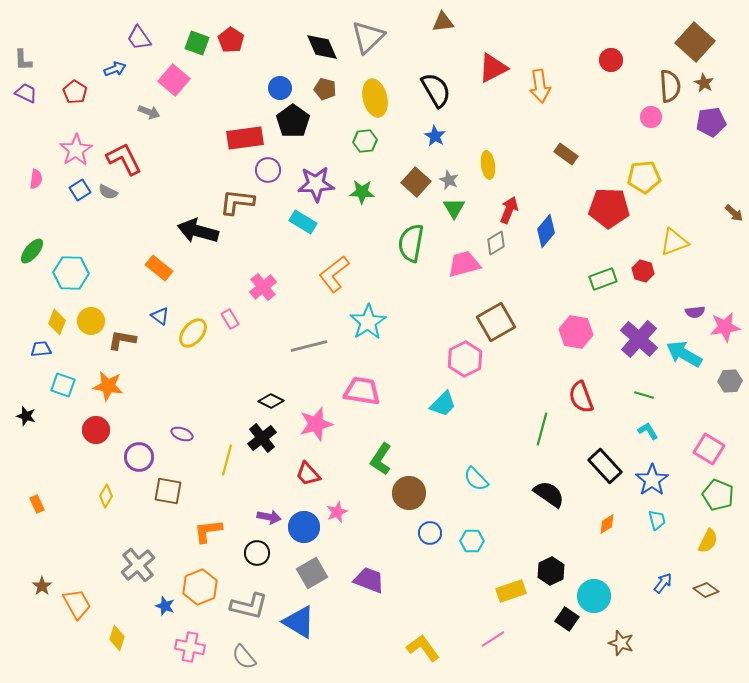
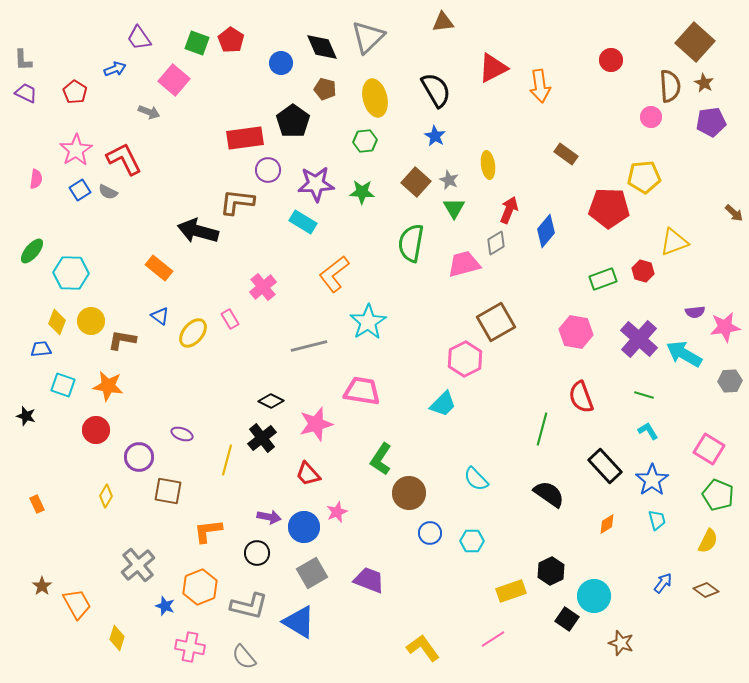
blue circle at (280, 88): moved 1 px right, 25 px up
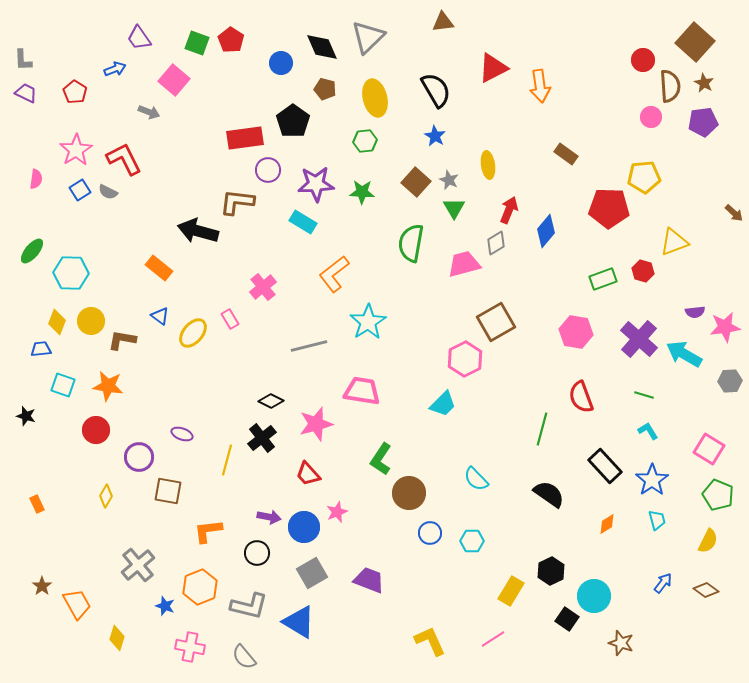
red circle at (611, 60): moved 32 px right
purple pentagon at (711, 122): moved 8 px left
yellow rectangle at (511, 591): rotated 40 degrees counterclockwise
yellow L-shape at (423, 648): moved 7 px right, 7 px up; rotated 12 degrees clockwise
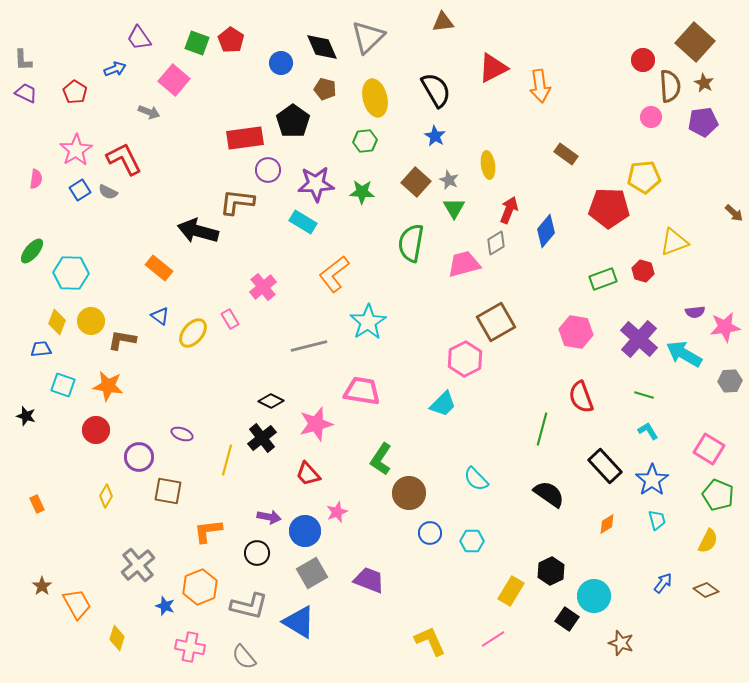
blue circle at (304, 527): moved 1 px right, 4 px down
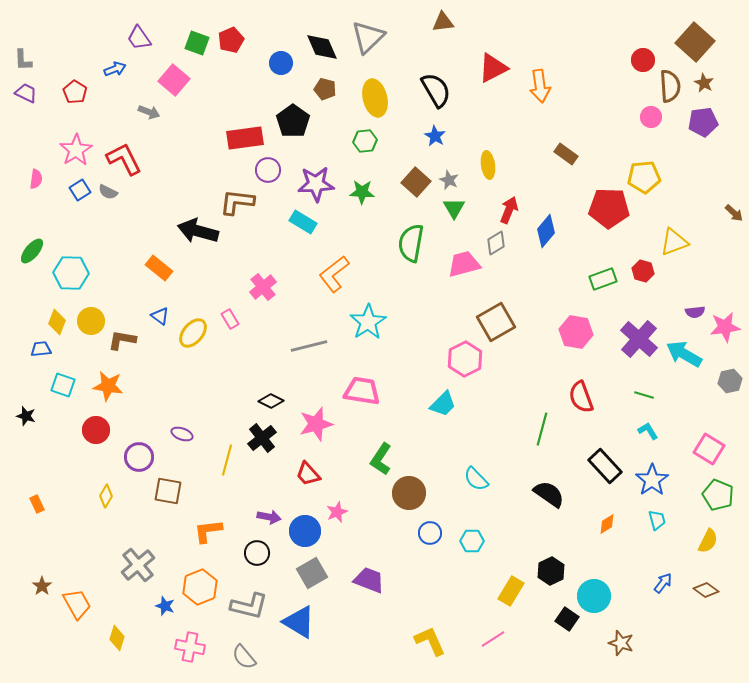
red pentagon at (231, 40): rotated 15 degrees clockwise
gray hexagon at (730, 381): rotated 10 degrees counterclockwise
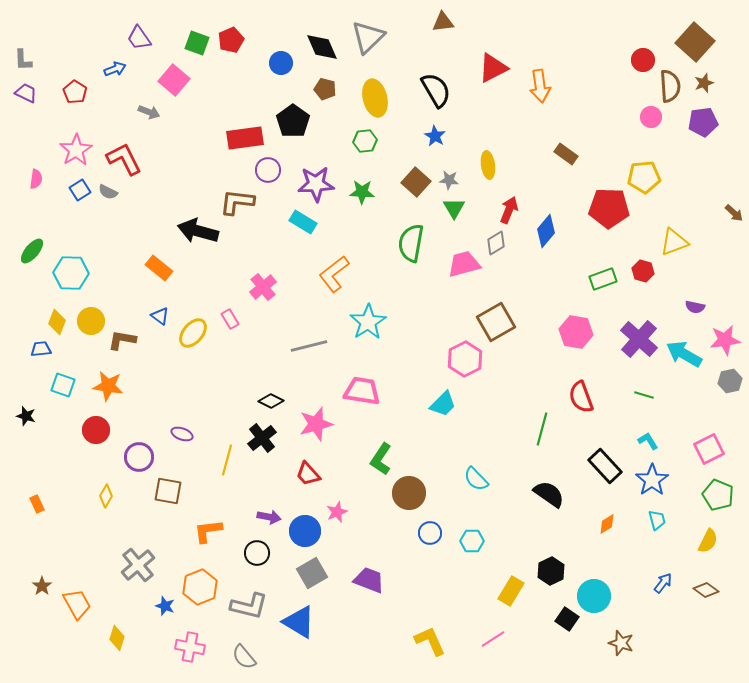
brown star at (704, 83): rotated 24 degrees clockwise
gray star at (449, 180): rotated 18 degrees counterclockwise
purple semicircle at (695, 312): moved 5 px up; rotated 18 degrees clockwise
pink star at (725, 327): moved 13 px down
cyan L-shape at (648, 431): moved 10 px down
pink square at (709, 449): rotated 32 degrees clockwise
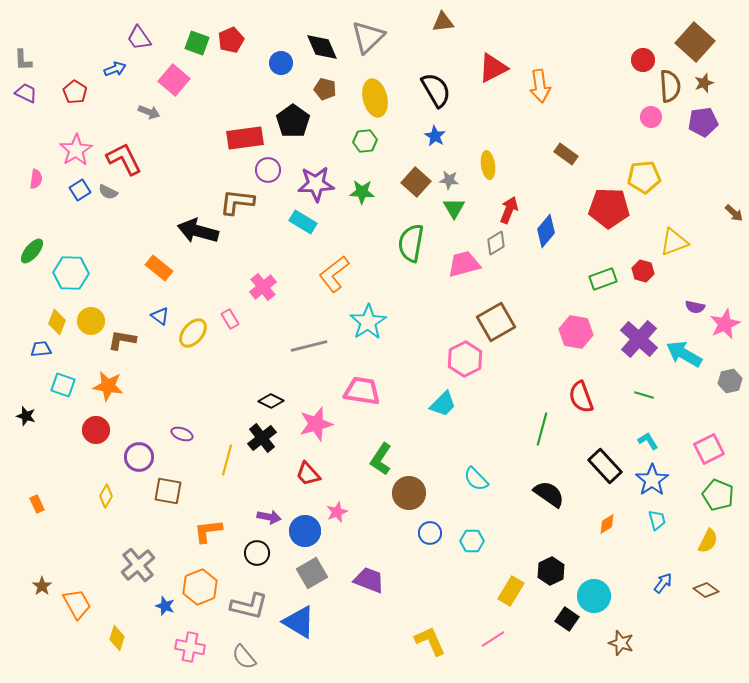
pink star at (725, 340): moved 16 px up; rotated 16 degrees counterclockwise
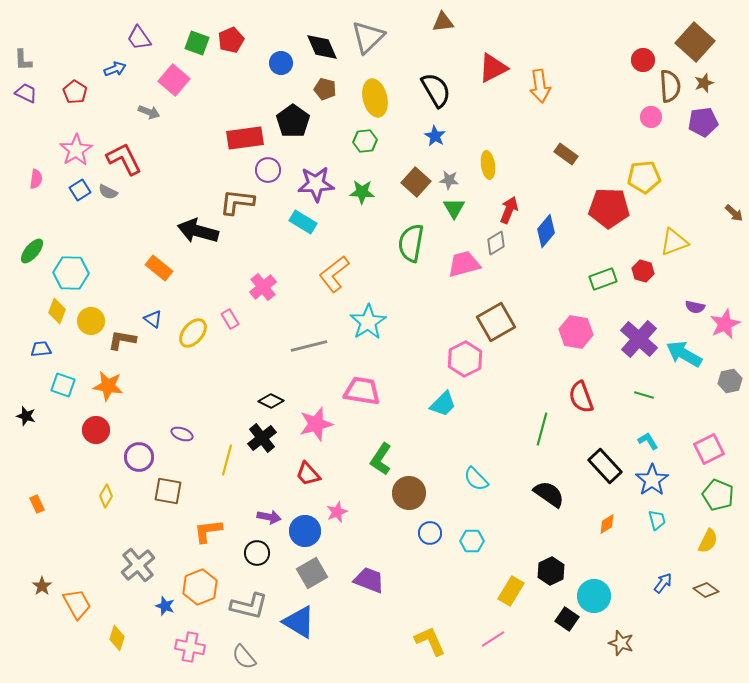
blue triangle at (160, 316): moved 7 px left, 3 px down
yellow diamond at (57, 322): moved 11 px up
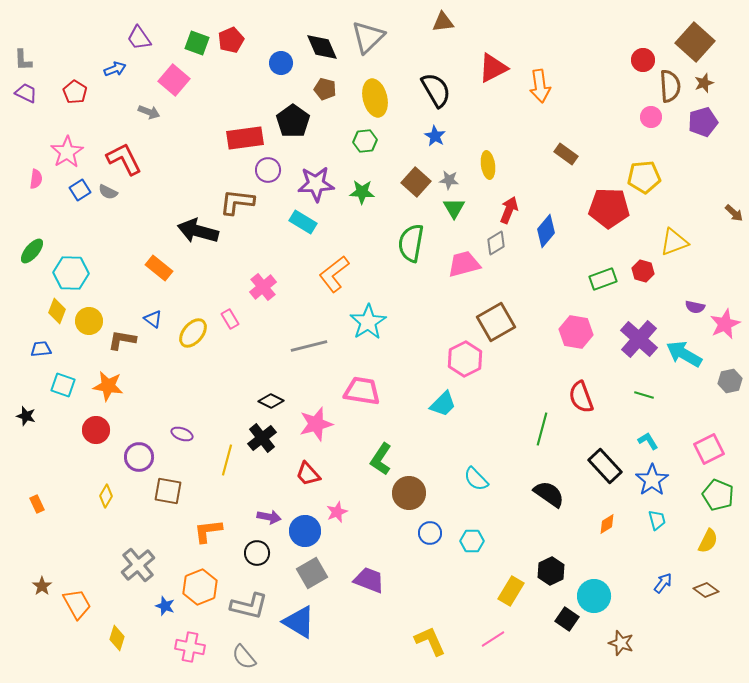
purple pentagon at (703, 122): rotated 8 degrees counterclockwise
pink star at (76, 150): moved 9 px left, 2 px down
yellow circle at (91, 321): moved 2 px left
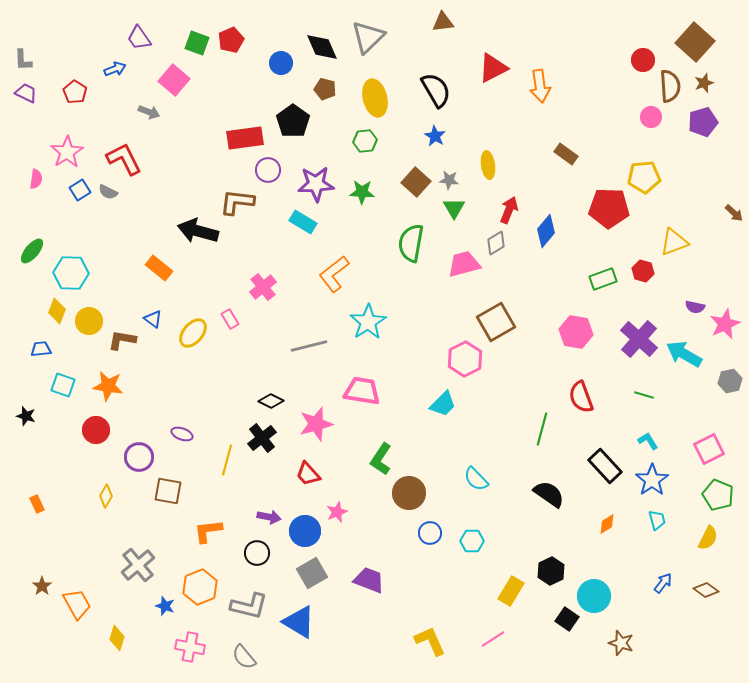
yellow semicircle at (708, 541): moved 3 px up
